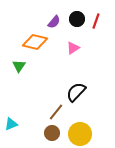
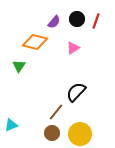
cyan triangle: moved 1 px down
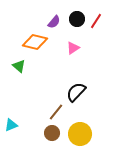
red line: rotated 14 degrees clockwise
green triangle: rotated 24 degrees counterclockwise
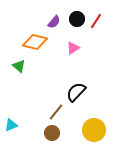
yellow circle: moved 14 px right, 4 px up
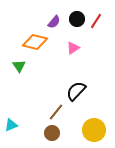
green triangle: rotated 16 degrees clockwise
black semicircle: moved 1 px up
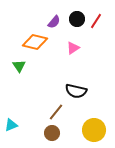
black semicircle: rotated 120 degrees counterclockwise
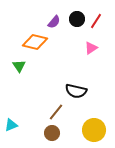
pink triangle: moved 18 px right
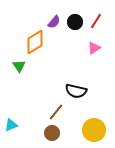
black circle: moved 2 px left, 3 px down
orange diamond: rotated 45 degrees counterclockwise
pink triangle: moved 3 px right
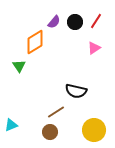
brown line: rotated 18 degrees clockwise
brown circle: moved 2 px left, 1 px up
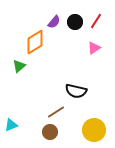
green triangle: rotated 24 degrees clockwise
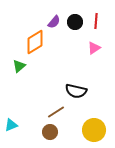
red line: rotated 28 degrees counterclockwise
